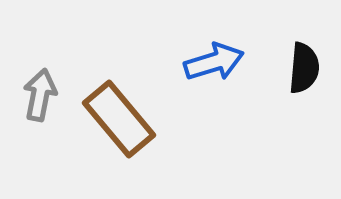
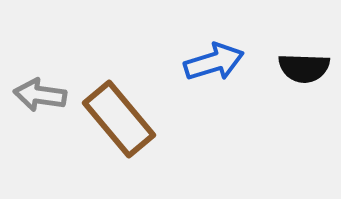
black semicircle: rotated 87 degrees clockwise
gray arrow: rotated 93 degrees counterclockwise
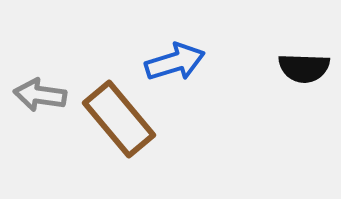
blue arrow: moved 39 px left
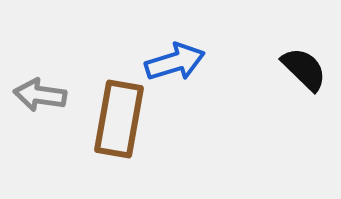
black semicircle: moved 1 px down; rotated 138 degrees counterclockwise
brown rectangle: rotated 50 degrees clockwise
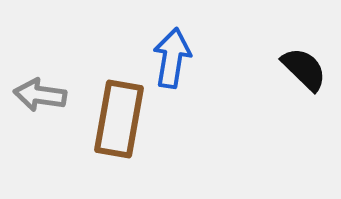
blue arrow: moved 3 px left, 4 px up; rotated 64 degrees counterclockwise
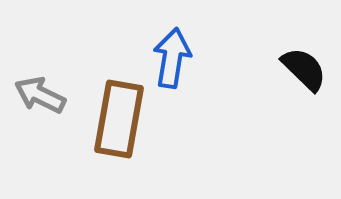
gray arrow: rotated 18 degrees clockwise
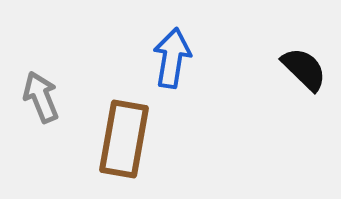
gray arrow: moved 1 px right, 2 px down; rotated 42 degrees clockwise
brown rectangle: moved 5 px right, 20 px down
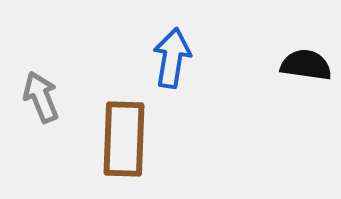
black semicircle: moved 2 px right, 4 px up; rotated 36 degrees counterclockwise
brown rectangle: rotated 8 degrees counterclockwise
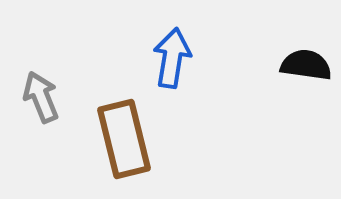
brown rectangle: rotated 16 degrees counterclockwise
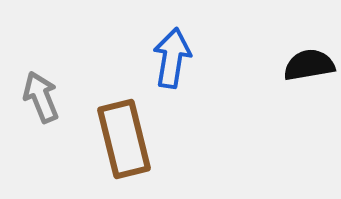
black semicircle: moved 3 px right; rotated 18 degrees counterclockwise
